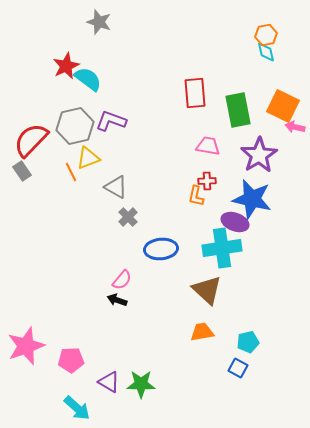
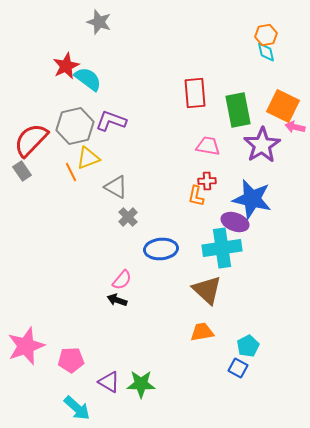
purple star: moved 3 px right, 10 px up
cyan pentagon: moved 4 px down; rotated 15 degrees counterclockwise
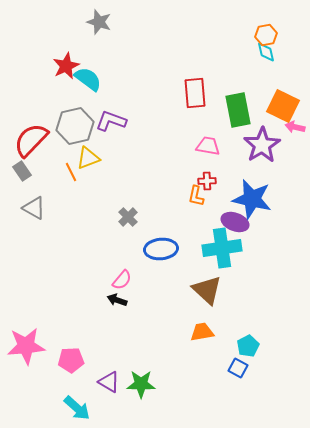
gray triangle: moved 82 px left, 21 px down
pink star: rotated 15 degrees clockwise
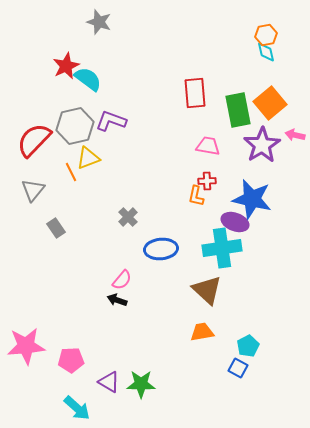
orange square: moved 13 px left, 3 px up; rotated 24 degrees clockwise
pink arrow: moved 8 px down
red semicircle: moved 3 px right
gray rectangle: moved 34 px right, 57 px down
gray triangle: moved 1 px left, 18 px up; rotated 40 degrees clockwise
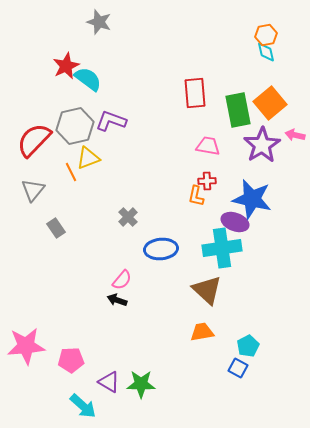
cyan arrow: moved 6 px right, 2 px up
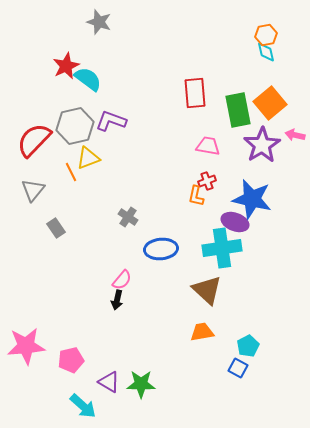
red cross: rotated 18 degrees counterclockwise
gray cross: rotated 12 degrees counterclockwise
black arrow: rotated 96 degrees counterclockwise
pink pentagon: rotated 10 degrees counterclockwise
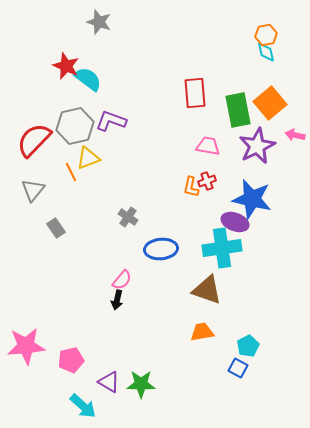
red star: rotated 24 degrees counterclockwise
purple star: moved 5 px left, 1 px down; rotated 6 degrees clockwise
orange L-shape: moved 5 px left, 9 px up
brown triangle: rotated 24 degrees counterclockwise
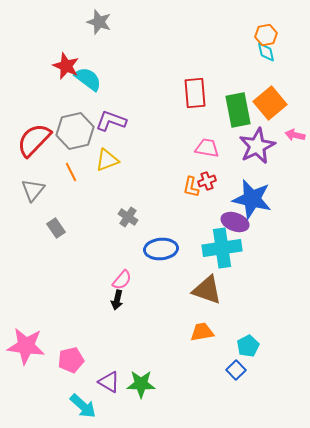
gray hexagon: moved 5 px down
pink trapezoid: moved 1 px left, 2 px down
yellow triangle: moved 19 px right, 2 px down
pink star: rotated 12 degrees clockwise
blue square: moved 2 px left, 2 px down; rotated 18 degrees clockwise
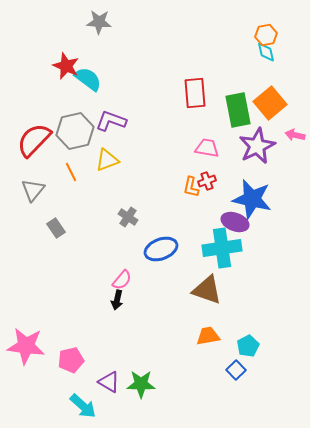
gray star: rotated 15 degrees counterclockwise
blue ellipse: rotated 16 degrees counterclockwise
orange trapezoid: moved 6 px right, 4 px down
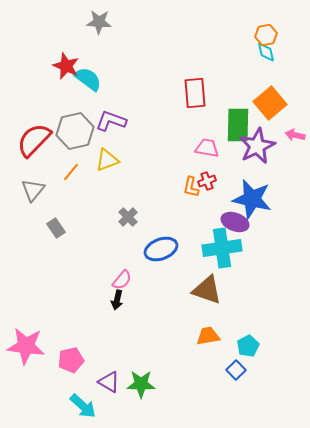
green rectangle: moved 15 px down; rotated 12 degrees clockwise
orange line: rotated 66 degrees clockwise
gray cross: rotated 12 degrees clockwise
